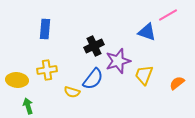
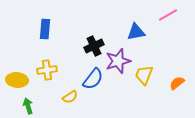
blue triangle: moved 11 px left; rotated 30 degrees counterclockwise
yellow semicircle: moved 2 px left, 5 px down; rotated 49 degrees counterclockwise
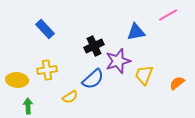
blue rectangle: rotated 48 degrees counterclockwise
blue semicircle: rotated 10 degrees clockwise
green arrow: rotated 14 degrees clockwise
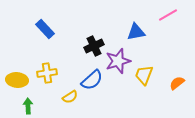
yellow cross: moved 3 px down
blue semicircle: moved 1 px left, 1 px down
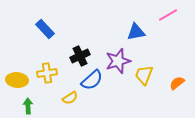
black cross: moved 14 px left, 10 px down
yellow semicircle: moved 1 px down
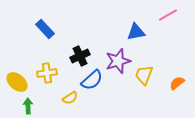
yellow ellipse: moved 2 px down; rotated 35 degrees clockwise
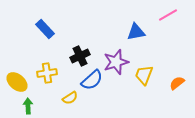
purple star: moved 2 px left, 1 px down
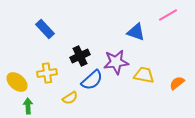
blue triangle: rotated 30 degrees clockwise
purple star: rotated 10 degrees clockwise
yellow trapezoid: rotated 80 degrees clockwise
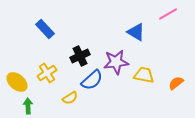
pink line: moved 1 px up
blue triangle: rotated 12 degrees clockwise
yellow cross: rotated 24 degrees counterclockwise
orange semicircle: moved 1 px left
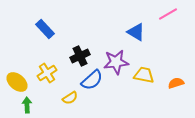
orange semicircle: rotated 21 degrees clockwise
green arrow: moved 1 px left, 1 px up
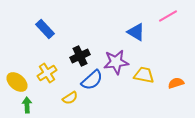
pink line: moved 2 px down
